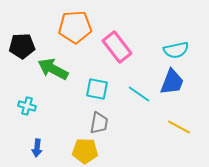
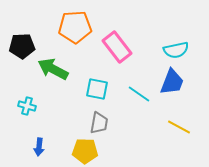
blue arrow: moved 2 px right, 1 px up
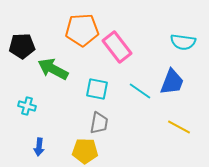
orange pentagon: moved 7 px right, 3 px down
cyan semicircle: moved 7 px right, 8 px up; rotated 20 degrees clockwise
cyan line: moved 1 px right, 3 px up
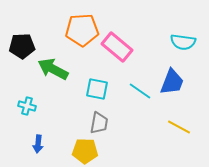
pink rectangle: rotated 12 degrees counterclockwise
blue arrow: moved 1 px left, 3 px up
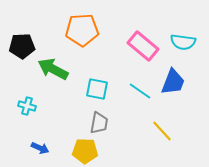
pink rectangle: moved 26 px right, 1 px up
blue trapezoid: moved 1 px right
yellow line: moved 17 px left, 4 px down; rotated 20 degrees clockwise
blue arrow: moved 2 px right, 4 px down; rotated 72 degrees counterclockwise
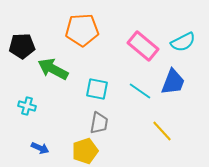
cyan semicircle: rotated 35 degrees counterclockwise
yellow pentagon: rotated 20 degrees counterclockwise
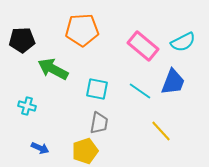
black pentagon: moved 6 px up
yellow line: moved 1 px left
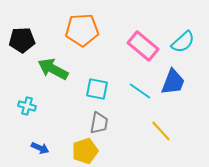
cyan semicircle: rotated 15 degrees counterclockwise
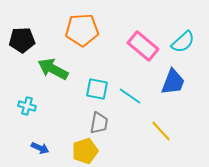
cyan line: moved 10 px left, 5 px down
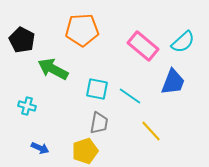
black pentagon: rotated 30 degrees clockwise
yellow line: moved 10 px left
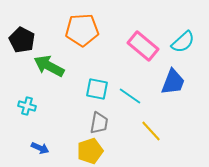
green arrow: moved 4 px left, 3 px up
yellow pentagon: moved 5 px right
